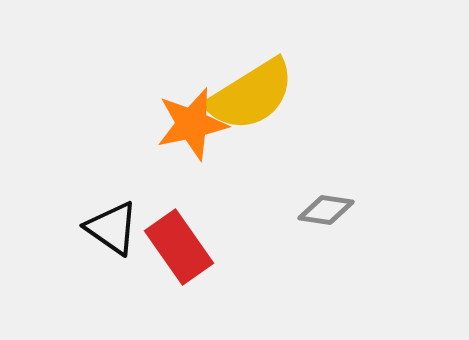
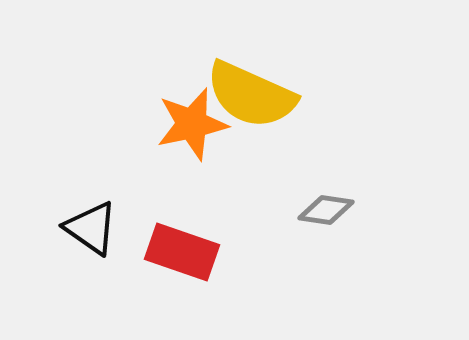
yellow semicircle: rotated 56 degrees clockwise
black triangle: moved 21 px left
red rectangle: moved 3 px right, 5 px down; rotated 36 degrees counterclockwise
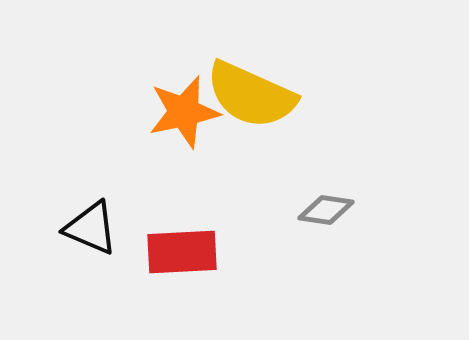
orange star: moved 8 px left, 12 px up
black triangle: rotated 12 degrees counterclockwise
red rectangle: rotated 22 degrees counterclockwise
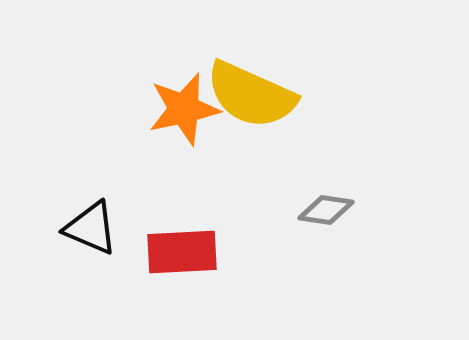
orange star: moved 3 px up
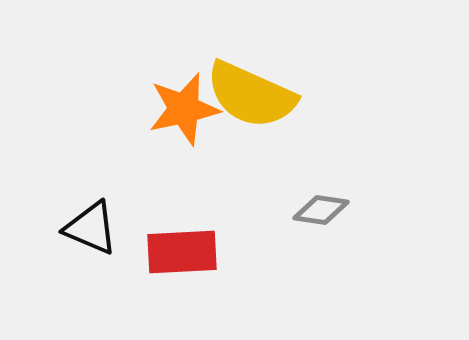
gray diamond: moved 5 px left
